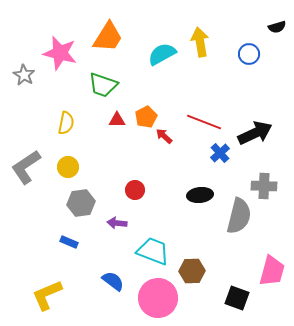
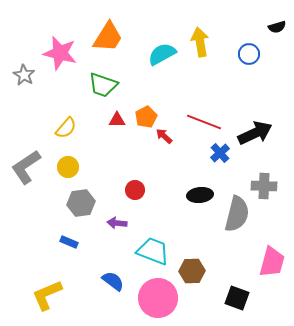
yellow semicircle: moved 5 px down; rotated 30 degrees clockwise
gray semicircle: moved 2 px left, 2 px up
pink trapezoid: moved 9 px up
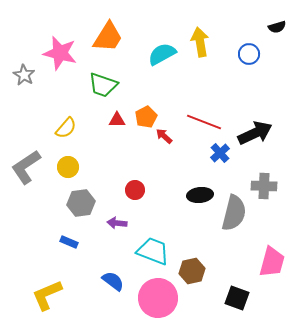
gray semicircle: moved 3 px left, 1 px up
brown hexagon: rotated 10 degrees counterclockwise
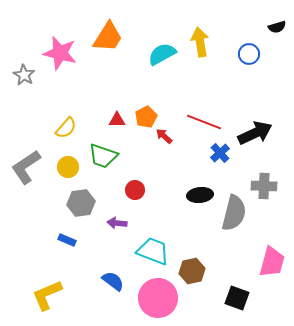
green trapezoid: moved 71 px down
blue rectangle: moved 2 px left, 2 px up
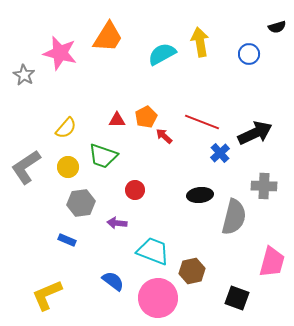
red line: moved 2 px left
gray semicircle: moved 4 px down
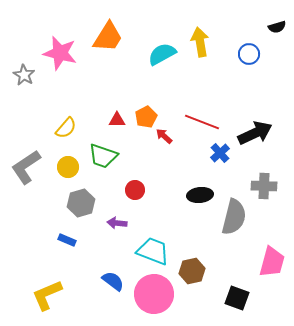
gray hexagon: rotated 8 degrees counterclockwise
pink circle: moved 4 px left, 4 px up
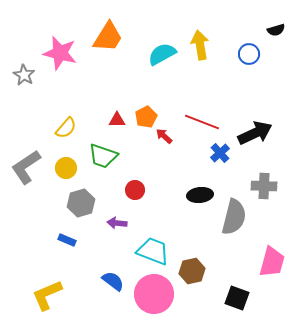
black semicircle: moved 1 px left, 3 px down
yellow arrow: moved 3 px down
yellow circle: moved 2 px left, 1 px down
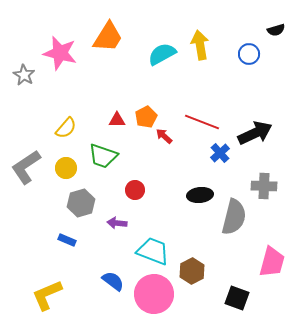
brown hexagon: rotated 15 degrees counterclockwise
